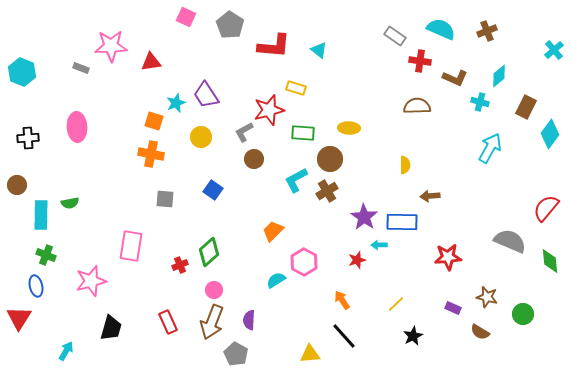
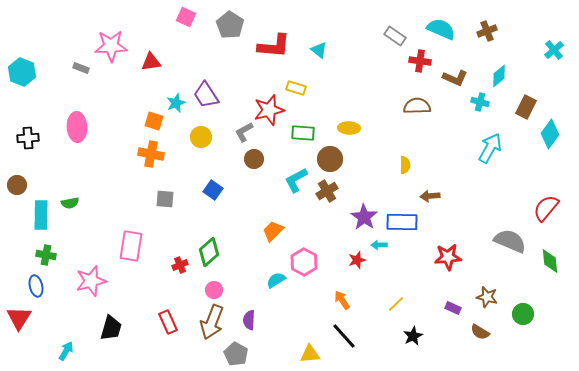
green cross at (46, 255): rotated 12 degrees counterclockwise
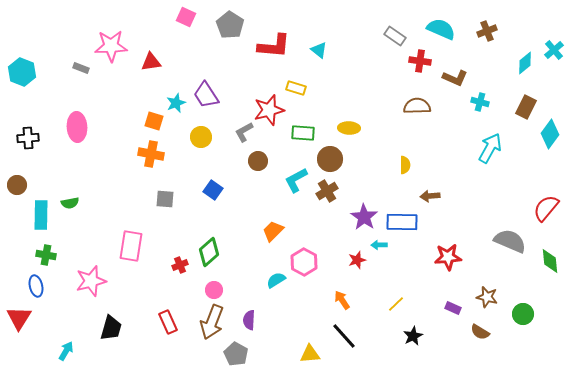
cyan diamond at (499, 76): moved 26 px right, 13 px up
brown circle at (254, 159): moved 4 px right, 2 px down
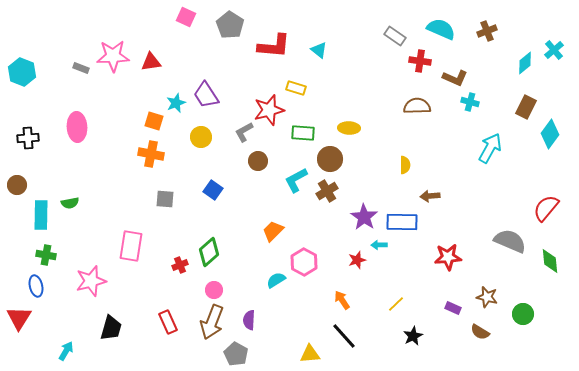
pink star at (111, 46): moved 2 px right, 10 px down
cyan cross at (480, 102): moved 10 px left
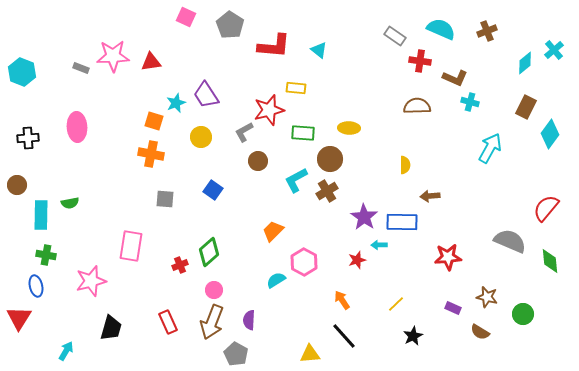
yellow rectangle at (296, 88): rotated 12 degrees counterclockwise
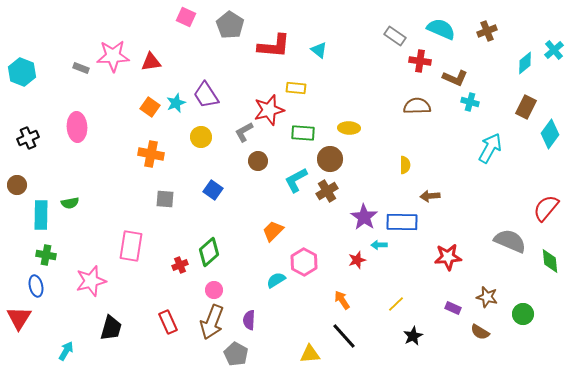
orange square at (154, 121): moved 4 px left, 14 px up; rotated 18 degrees clockwise
black cross at (28, 138): rotated 20 degrees counterclockwise
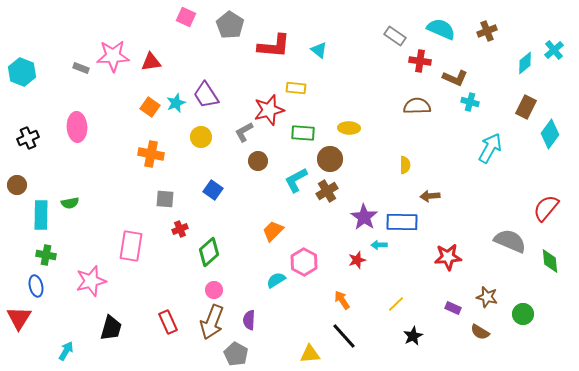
red cross at (180, 265): moved 36 px up
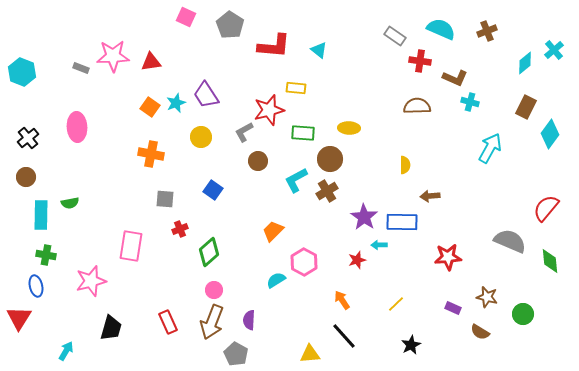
black cross at (28, 138): rotated 15 degrees counterclockwise
brown circle at (17, 185): moved 9 px right, 8 px up
black star at (413, 336): moved 2 px left, 9 px down
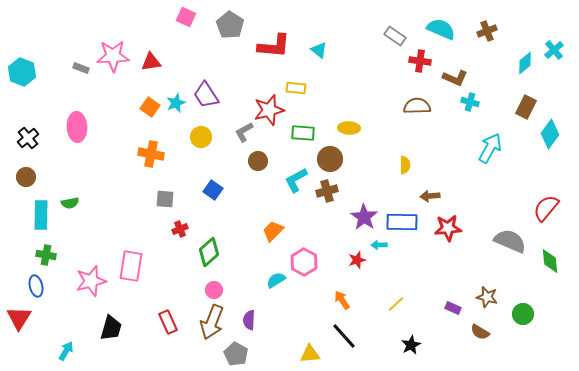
brown cross at (327, 191): rotated 15 degrees clockwise
pink rectangle at (131, 246): moved 20 px down
red star at (448, 257): moved 29 px up
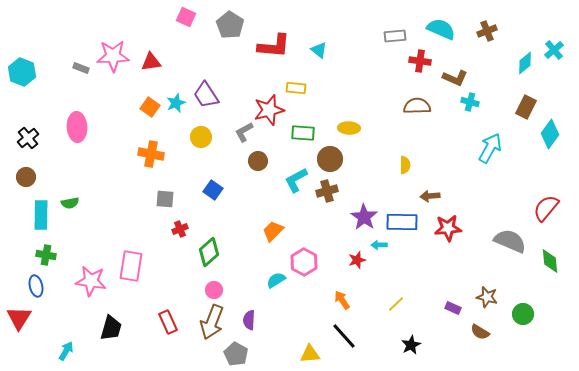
gray rectangle at (395, 36): rotated 40 degrees counterclockwise
pink star at (91, 281): rotated 24 degrees clockwise
